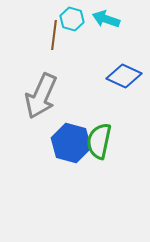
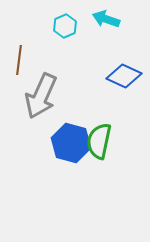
cyan hexagon: moved 7 px left, 7 px down; rotated 20 degrees clockwise
brown line: moved 35 px left, 25 px down
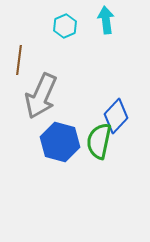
cyan arrow: moved 1 px down; rotated 64 degrees clockwise
blue diamond: moved 8 px left, 40 px down; rotated 72 degrees counterclockwise
blue hexagon: moved 11 px left, 1 px up
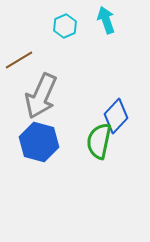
cyan arrow: rotated 12 degrees counterclockwise
brown line: rotated 52 degrees clockwise
blue hexagon: moved 21 px left
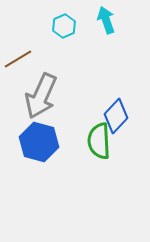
cyan hexagon: moved 1 px left
brown line: moved 1 px left, 1 px up
green semicircle: rotated 15 degrees counterclockwise
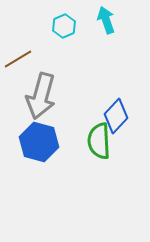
gray arrow: rotated 9 degrees counterclockwise
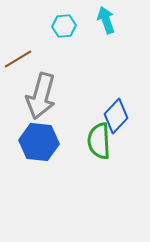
cyan hexagon: rotated 20 degrees clockwise
blue hexagon: rotated 9 degrees counterclockwise
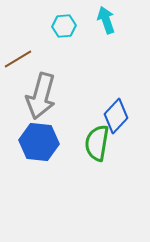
green semicircle: moved 2 px left, 2 px down; rotated 12 degrees clockwise
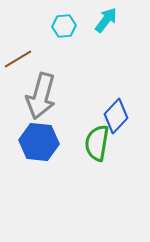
cyan arrow: rotated 56 degrees clockwise
